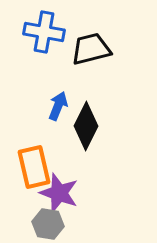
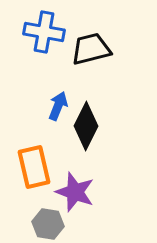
purple star: moved 16 px right, 1 px up
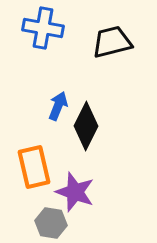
blue cross: moved 1 px left, 4 px up
black trapezoid: moved 21 px right, 7 px up
gray hexagon: moved 3 px right, 1 px up
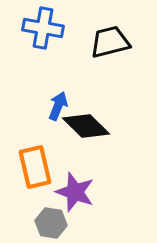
black trapezoid: moved 2 px left
black diamond: rotated 72 degrees counterclockwise
orange rectangle: moved 1 px right
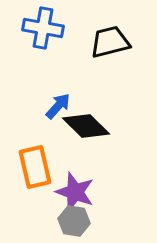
blue arrow: rotated 20 degrees clockwise
gray hexagon: moved 23 px right, 2 px up
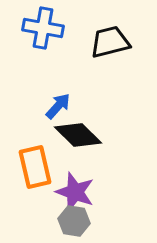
black diamond: moved 8 px left, 9 px down
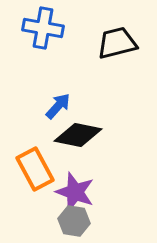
black trapezoid: moved 7 px right, 1 px down
black diamond: rotated 33 degrees counterclockwise
orange rectangle: moved 2 px down; rotated 15 degrees counterclockwise
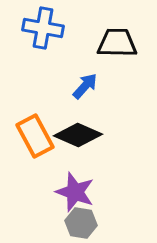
black trapezoid: rotated 15 degrees clockwise
blue arrow: moved 27 px right, 20 px up
black diamond: rotated 12 degrees clockwise
orange rectangle: moved 33 px up
gray hexagon: moved 7 px right, 2 px down
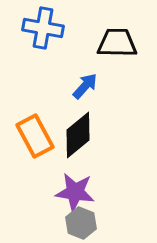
black diamond: rotated 63 degrees counterclockwise
purple star: rotated 12 degrees counterclockwise
gray hexagon: rotated 12 degrees clockwise
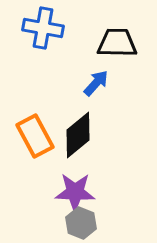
blue arrow: moved 11 px right, 3 px up
purple star: rotated 6 degrees counterclockwise
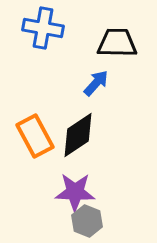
black diamond: rotated 6 degrees clockwise
gray hexagon: moved 6 px right, 2 px up
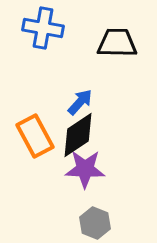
blue arrow: moved 16 px left, 19 px down
purple star: moved 10 px right, 23 px up
gray hexagon: moved 8 px right, 2 px down
